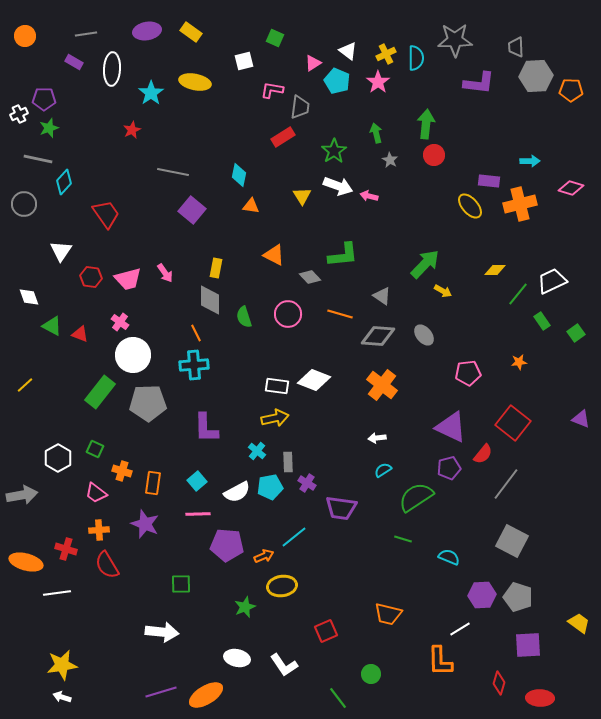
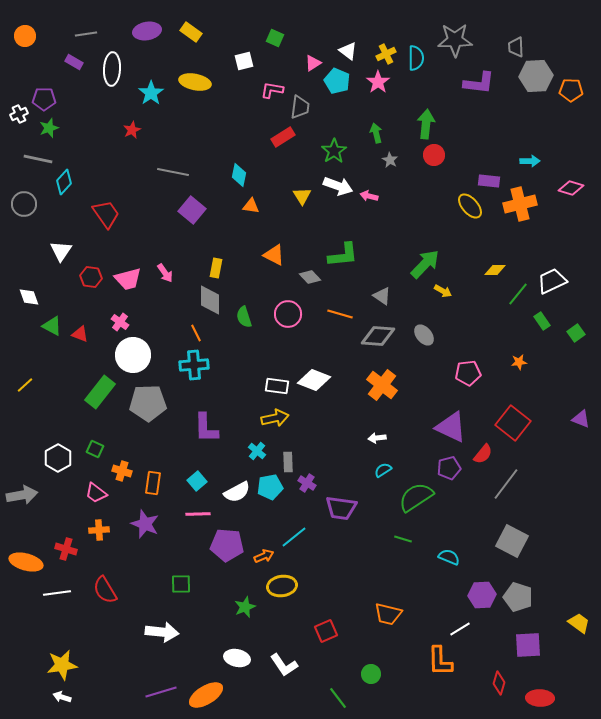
red semicircle at (107, 565): moved 2 px left, 25 px down
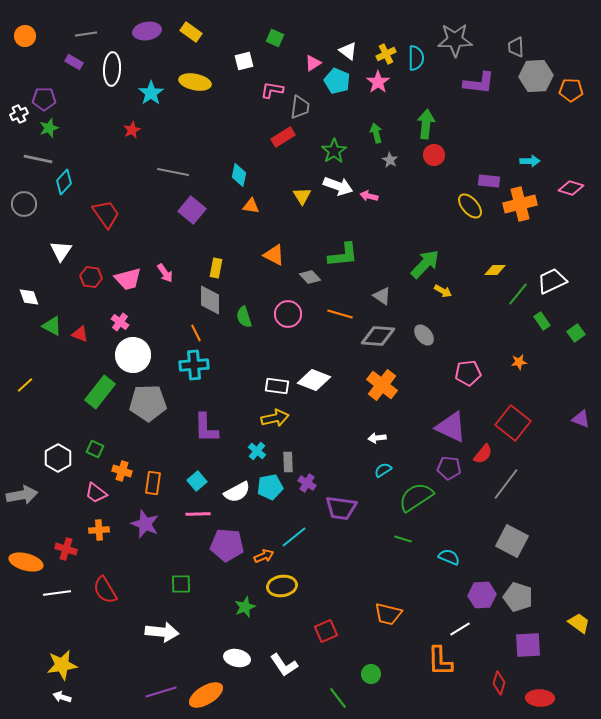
purple pentagon at (449, 468): rotated 20 degrees clockwise
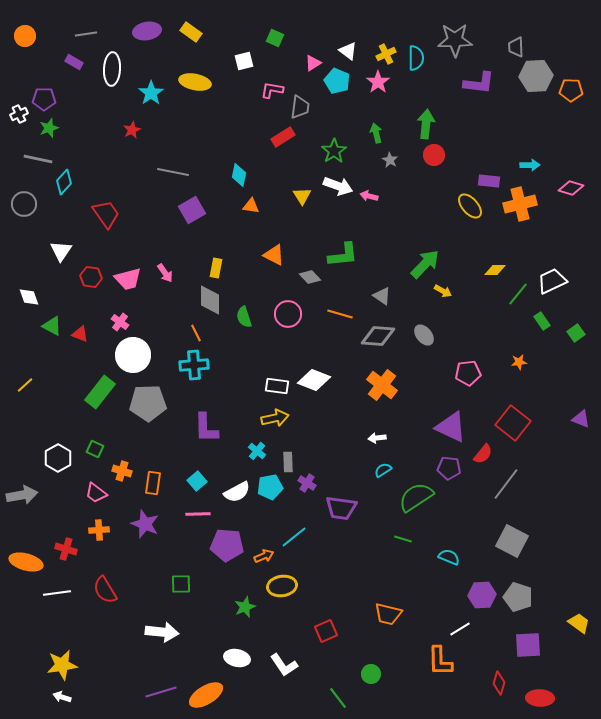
cyan arrow at (530, 161): moved 4 px down
purple square at (192, 210): rotated 20 degrees clockwise
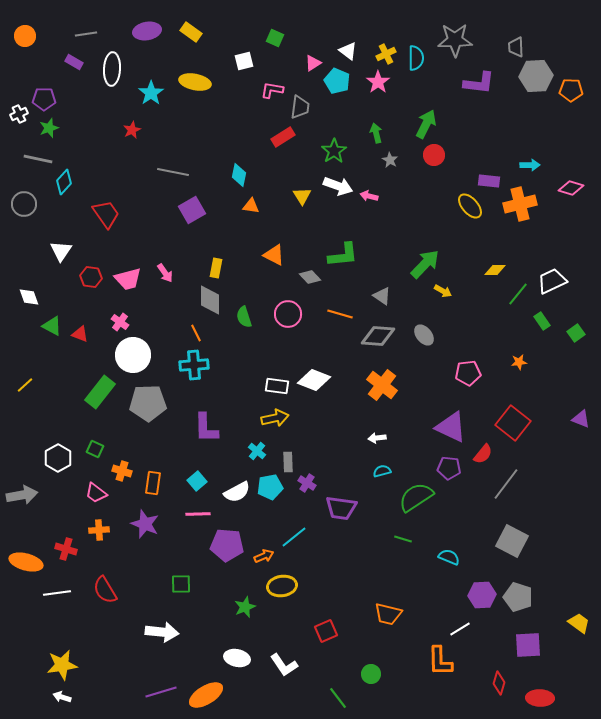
green arrow at (426, 124): rotated 20 degrees clockwise
cyan semicircle at (383, 470): moved 1 px left, 1 px down; rotated 18 degrees clockwise
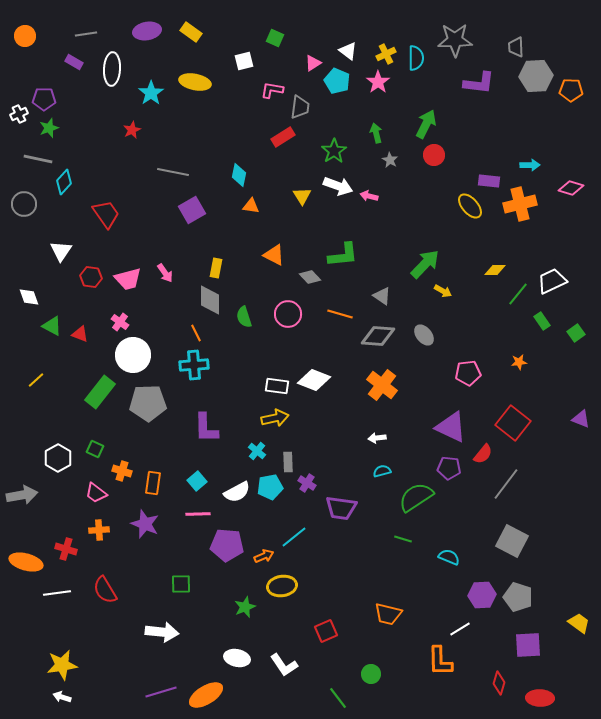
yellow line at (25, 385): moved 11 px right, 5 px up
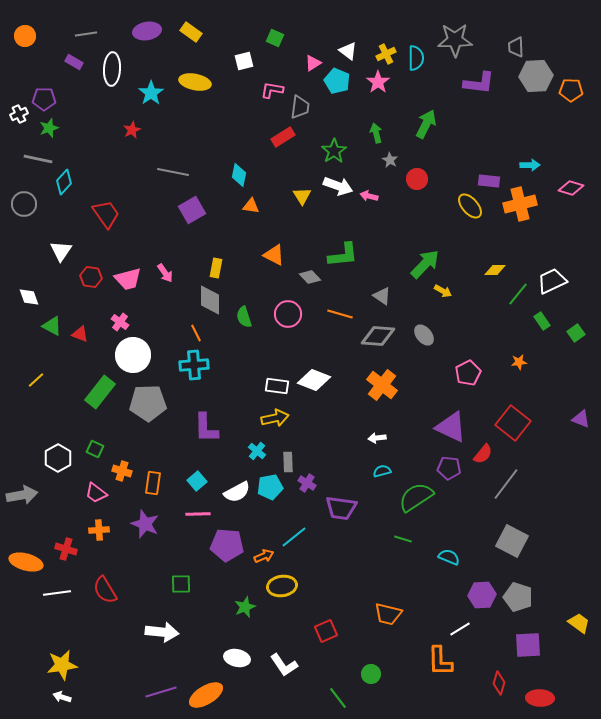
red circle at (434, 155): moved 17 px left, 24 px down
pink pentagon at (468, 373): rotated 20 degrees counterclockwise
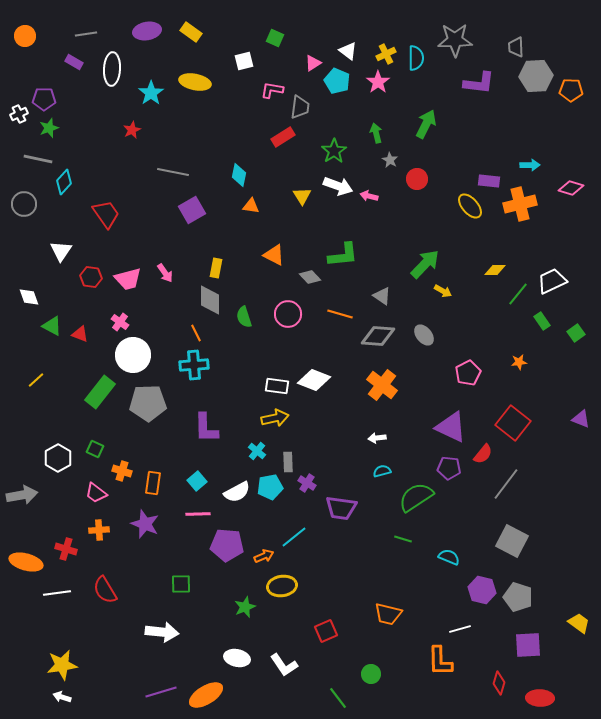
purple hexagon at (482, 595): moved 5 px up; rotated 16 degrees clockwise
white line at (460, 629): rotated 15 degrees clockwise
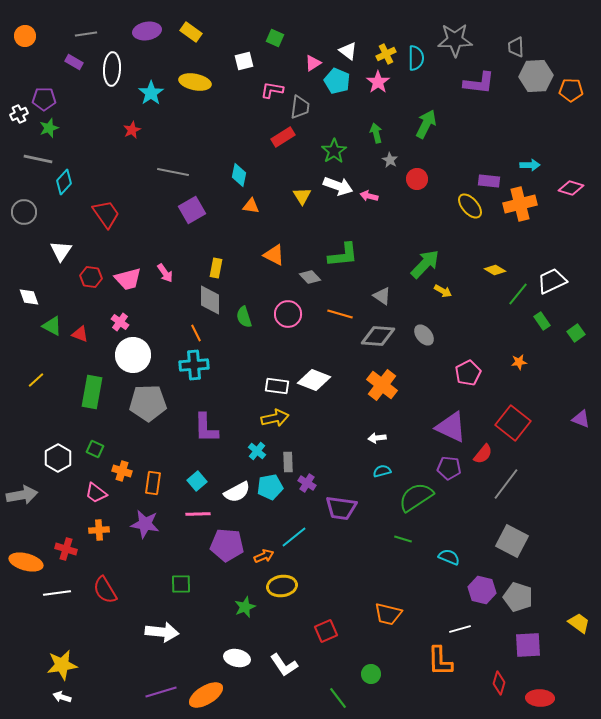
gray circle at (24, 204): moved 8 px down
yellow diamond at (495, 270): rotated 30 degrees clockwise
green rectangle at (100, 392): moved 8 px left; rotated 28 degrees counterclockwise
purple star at (145, 524): rotated 12 degrees counterclockwise
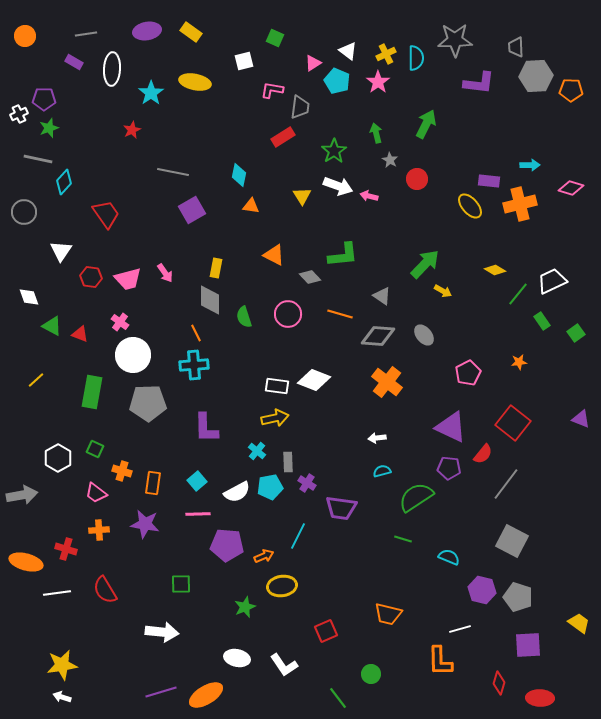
orange cross at (382, 385): moved 5 px right, 3 px up
cyan line at (294, 537): moved 4 px right, 1 px up; rotated 24 degrees counterclockwise
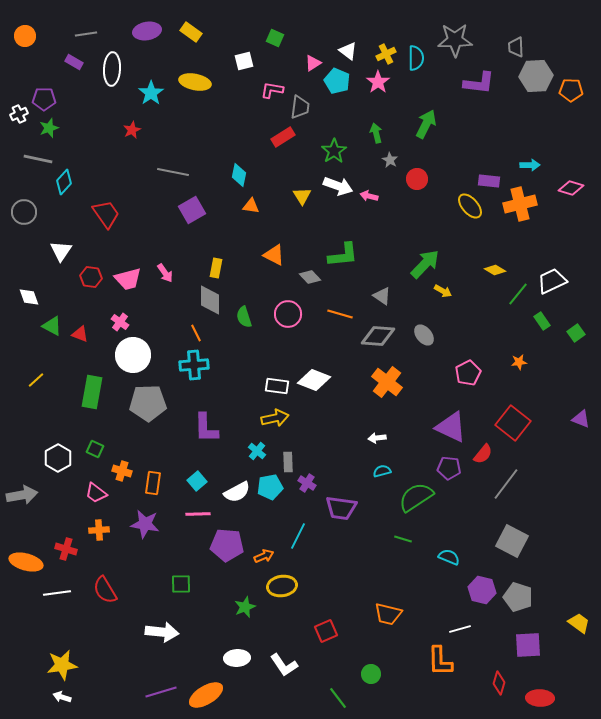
white ellipse at (237, 658): rotated 15 degrees counterclockwise
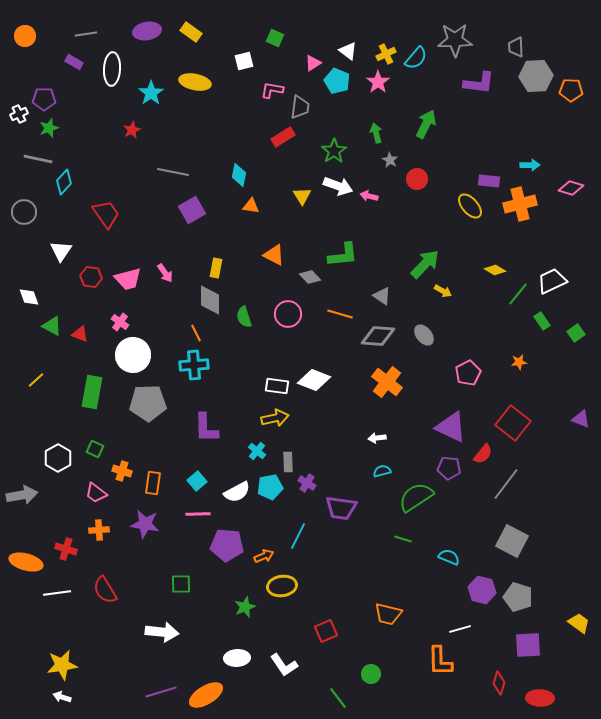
cyan semicircle at (416, 58): rotated 40 degrees clockwise
